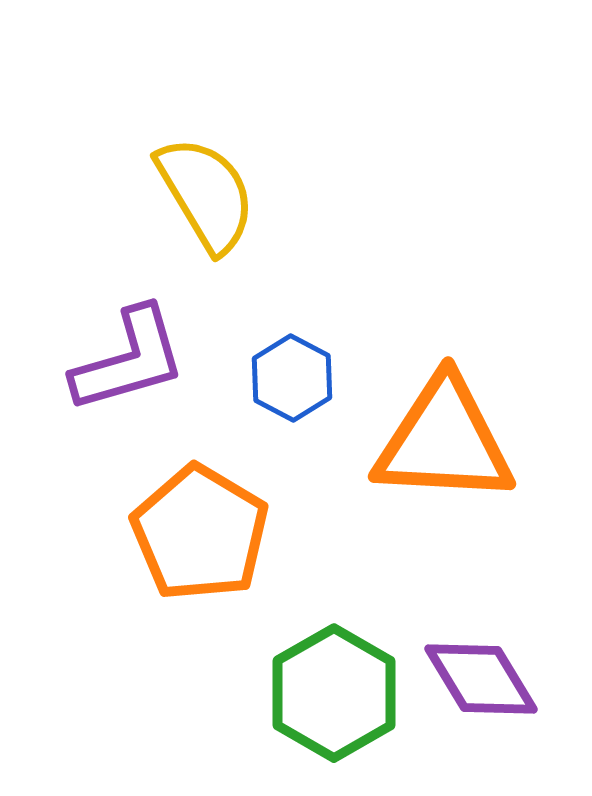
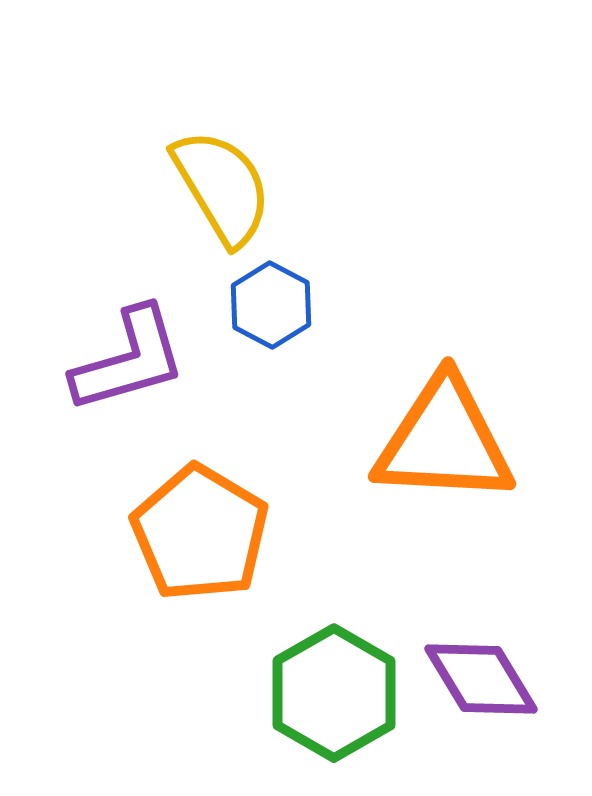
yellow semicircle: moved 16 px right, 7 px up
blue hexagon: moved 21 px left, 73 px up
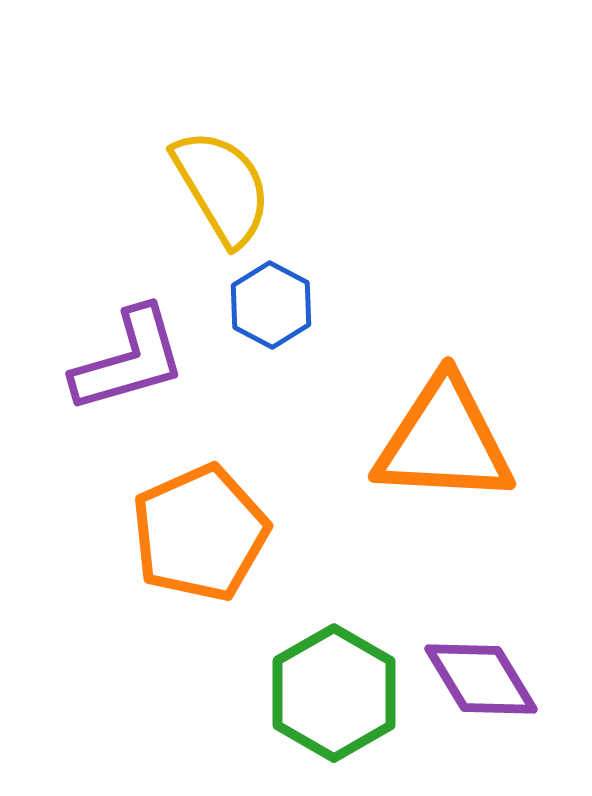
orange pentagon: rotated 17 degrees clockwise
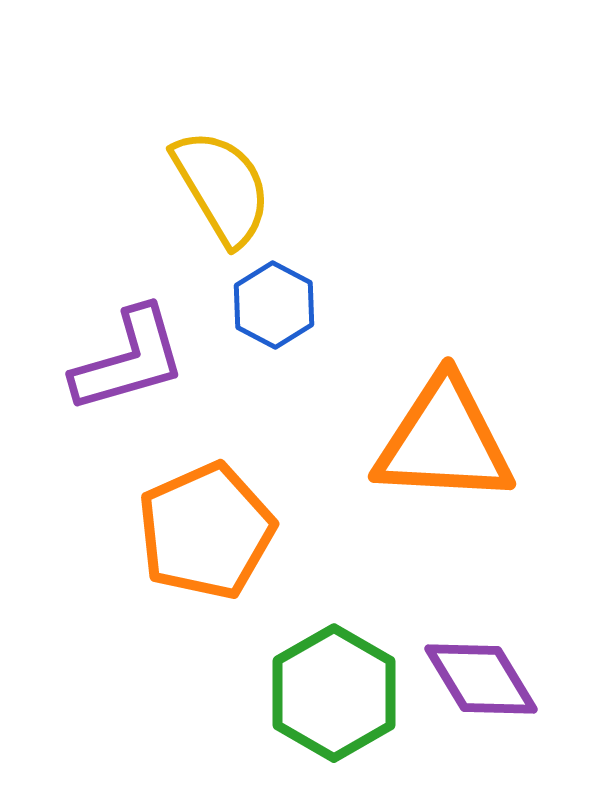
blue hexagon: moved 3 px right
orange pentagon: moved 6 px right, 2 px up
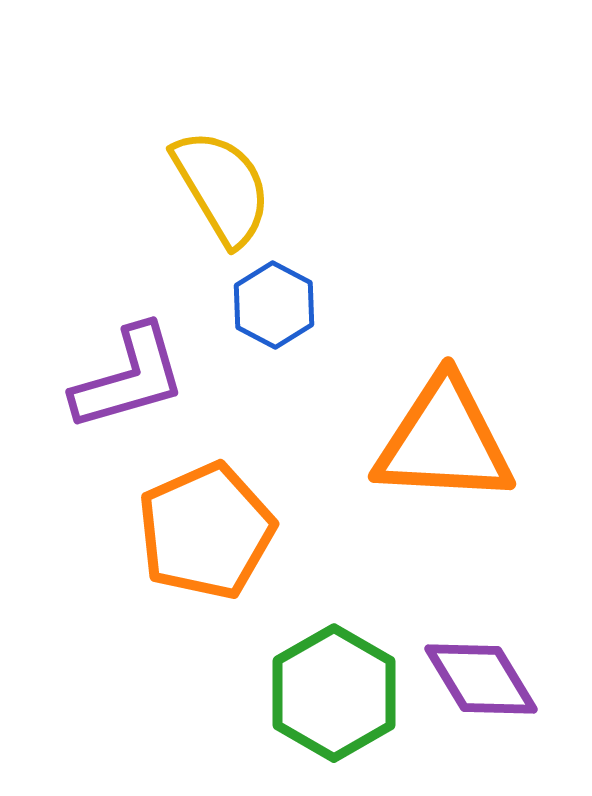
purple L-shape: moved 18 px down
